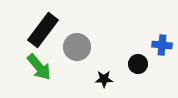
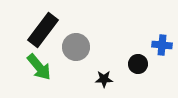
gray circle: moved 1 px left
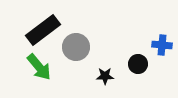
black rectangle: rotated 16 degrees clockwise
black star: moved 1 px right, 3 px up
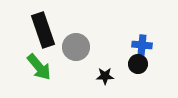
black rectangle: rotated 72 degrees counterclockwise
blue cross: moved 20 px left
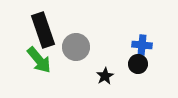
green arrow: moved 7 px up
black star: rotated 30 degrees counterclockwise
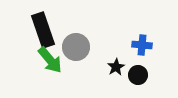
green arrow: moved 11 px right
black circle: moved 11 px down
black star: moved 11 px right, 9 px up
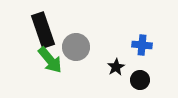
black circle: moved 2 px right, 5 px down
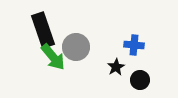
blue cross: moved 8 px left
green arrow: moved 3 px right, 3 px up
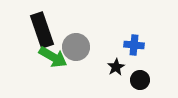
black rectangle: moved 1 px left
green arrow: rotated 20 degrees counterclockwise
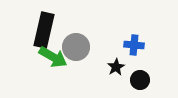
black rectangle: moved 2 px right; rotated 32 degrees clockwise
